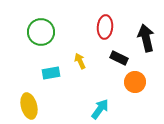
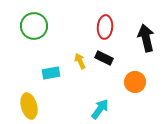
green circle: moved 7 px left, 6 px up
black rectangle: moved 15 px left
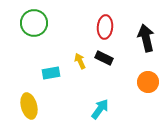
green circle: moved 3 px up
orange circle: moved 13 px right
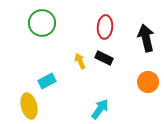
green circle: moved 8 px right
cyan rectangle: moved 4 px left, 8 px down; rotated 18 degrees counterclockwise
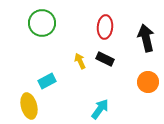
black rectangle: moved 1 px right, 1 px down
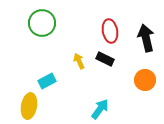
red ellipse: moved 5 px right, 4 px down; rotated 15 degrees counterclockwise
yellow arrow: moved 1 px left
orange circle: moved 3 px left, 2 px up
yellow ellipse: rotated 25 degrees clockwise
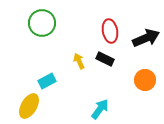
black arrow: rotated 80 degrees clockwise
yellow ellipse: rotated 20 degrees clockwise
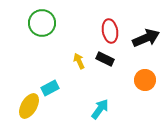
cyan rectangle: moved 3 px right, 7 px down
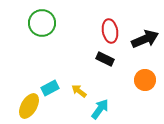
black arrow: moved 1 px left, 1 px down
yellow arrow: moved 30 px down; rotated 28 degrees counterclockwise
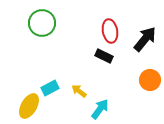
black arrow: rotated 28 degrees counterclockwise
black rectangle: moved 1 px left, 3 px up
orange circle: moved 5 px right
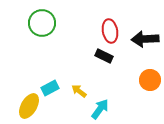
black arrow: rotated 132 degrees counterclockwise
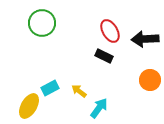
red ellipse: rotated 20 degrees counterclockwise
cyan arrow: moved 1 px left, 1 px up
